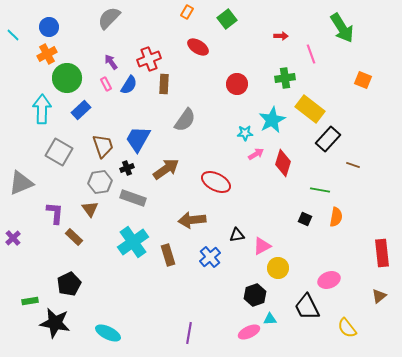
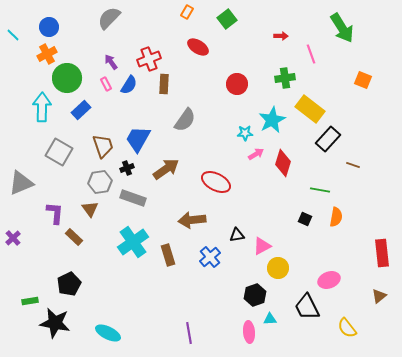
cyan arrow at (42, 109): moved 2 px up
pink ellipse at (249, 332): rotated 70 degrees counterclockwise
purple line at (189, 333): rotated 20 degrees counterclockwise
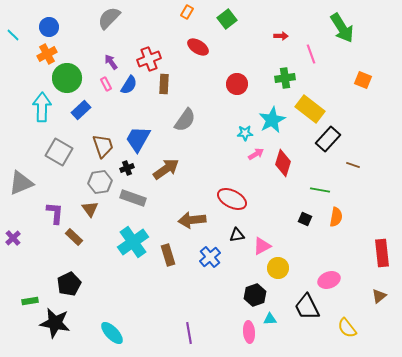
red ellipse at (216, 182): moved 16 px right, 17 px down
cyan ellipse at (108, 333): moved 4 px right; rotated 20 degrees clockwise
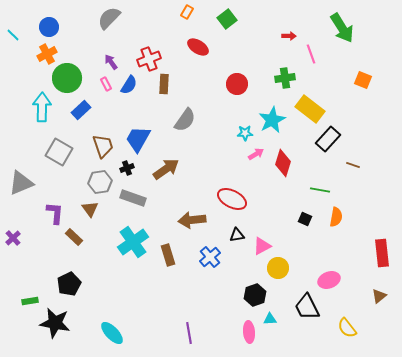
red arrow at (281, 36): moved 8 px right
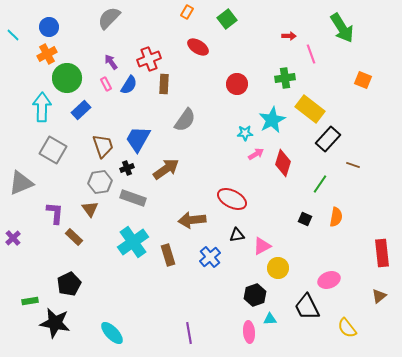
gray square at (59, 152): moved 6 px left, 2 px up
green line at (320, 190): moved 6 px up; rotated 66 degrees counterclockwise
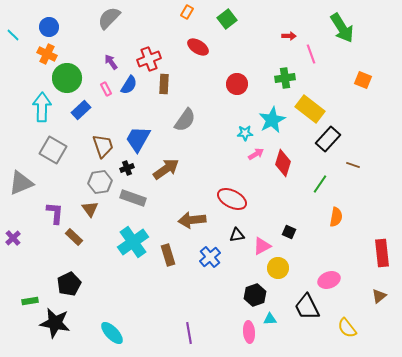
orange cross at (47, 54): rotated 36 degrees counterclockwise
pink rectangle at (106, 84): moved 5 px down
black square at (305, 219): moved 16 px left, 13 px down
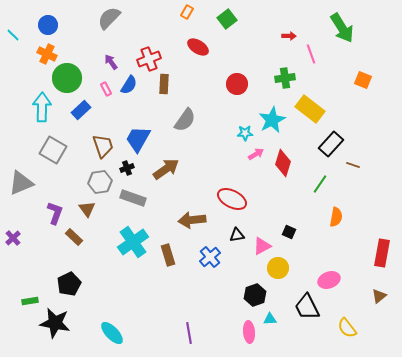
blue circle at (49, 27): moved 1 px left, 2 px up
black rectangle at (328, 139): moved 3 px right, 5 px down
brown triangle at (90, 209): moved 3 px left
purple L-shape at (55, 213): rotated 15 degrees clockwise
red rectangle at (382, 253): rotated 16 degrees clockwise
